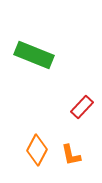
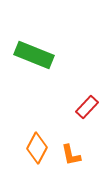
red rectangle: moved 5 px right
orange diamond: moved 2 px up
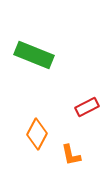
red rectangle: rotated 20 degrees clockwise
orange diamond: moved 14 px up
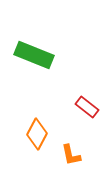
red rectangle: rotated 65 degrees clockwise
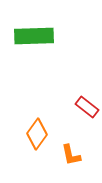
green rectangle: moved 19 px up; rotated 24 degrees counterclockwise
orange diamond: rotated 8 degrees clockwise
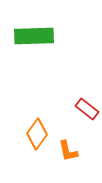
red rectangle: moved 2 px down
orange L-shape: moved 3 px left, 4 px up
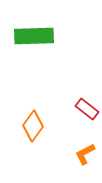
orange diamond: moved 4 px left, 8 px up
orange L-shape: moved 17 px right, 3 px down; rotated 75 degrees clockwise
